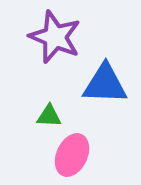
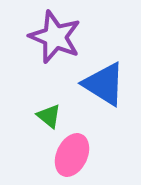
blue triangle: moved 1 px left; rotated 30 degrees clockwise
green triangle: rotated 36 degrees clockwise
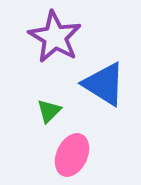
purple star: rotated 8 degrees clockwise
green triangle: moved 5 px up; rotated 36 degrees clockwise
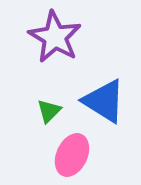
blue triangle: moved 17 px down
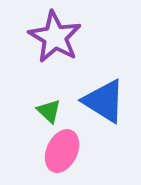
green triangle: rotated 32 degrees counterclockwise
pink ellipse: moved 10 px left, 4 px up
